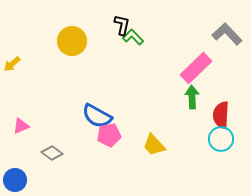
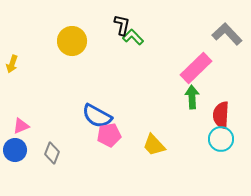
yellow arrow: rotated 30 degrees counterclockwise
gray diamond: rotated 75 degrees clockwise
blue circle: moved 30 px up
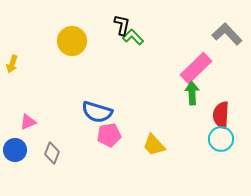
green arrow: moved 4 px up
blue semicircle: moved 4 px up; rotated 12 degrees counterclockwise
pink triangle: moved 7 px right, 4 px up
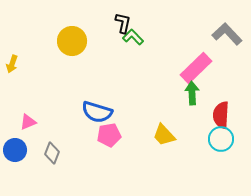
black L-shape: moved 1 px right, 2 px up
yellow trapezoid: moved 10 px right, 10 px up
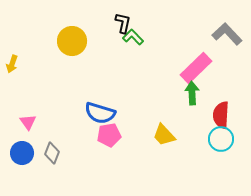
blue semicircle: moved 3 px right, 1 px down
pink triangle: rotated 42 degrees counterclockwise
blue circle: moved 7 px right, 3 px down
